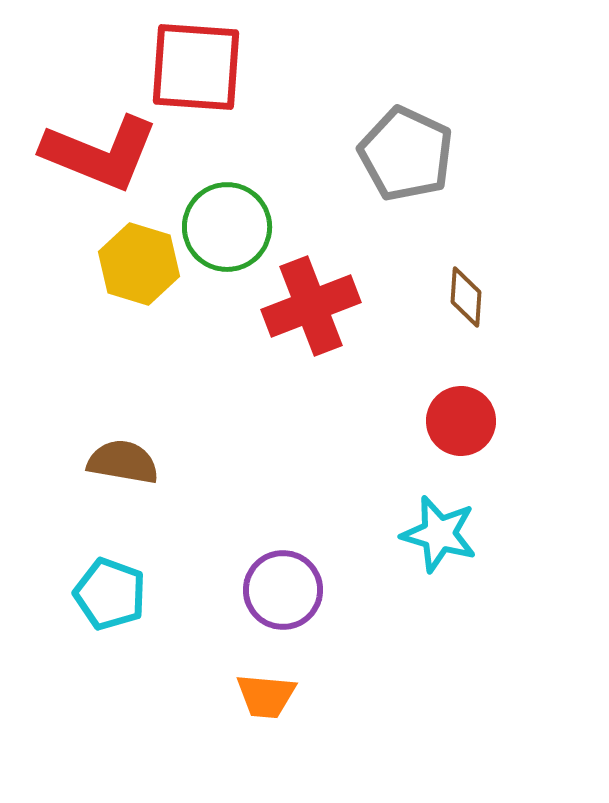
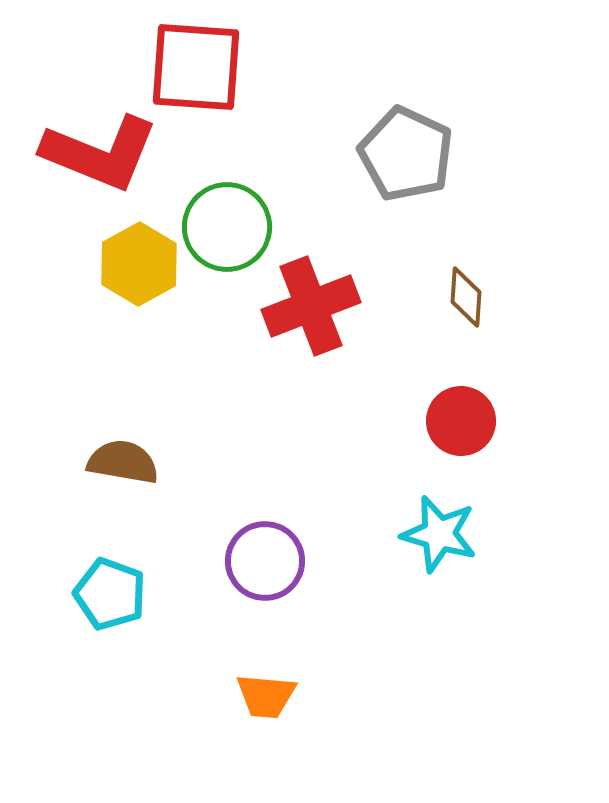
yellow hexagon: rotated 14 degrees clockwise
purple circle: moved 18 px left, 29 px up
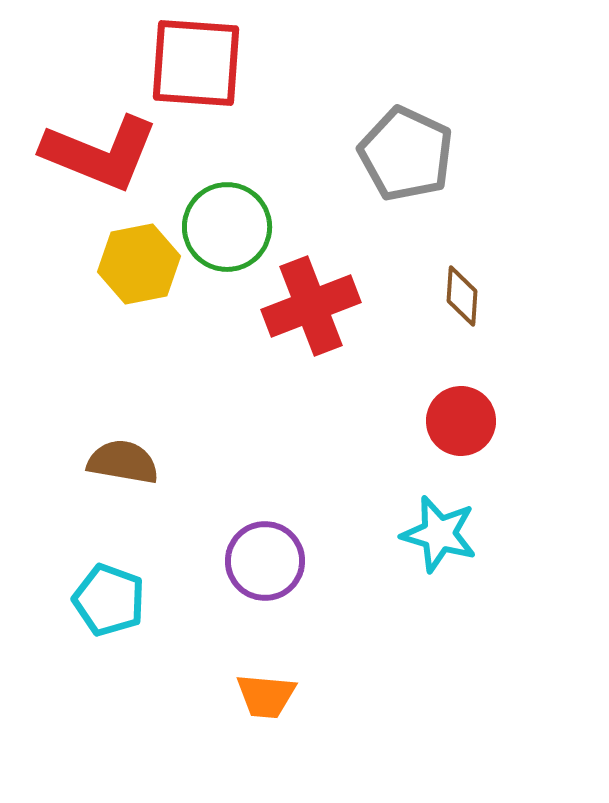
red square: moved 4 px up
yellow hexagon: rotated 18 degrees clockwise
brown diamond: moved 4 px left, 1 px up
cyan pentagon: moved 1 px left, 6 px down
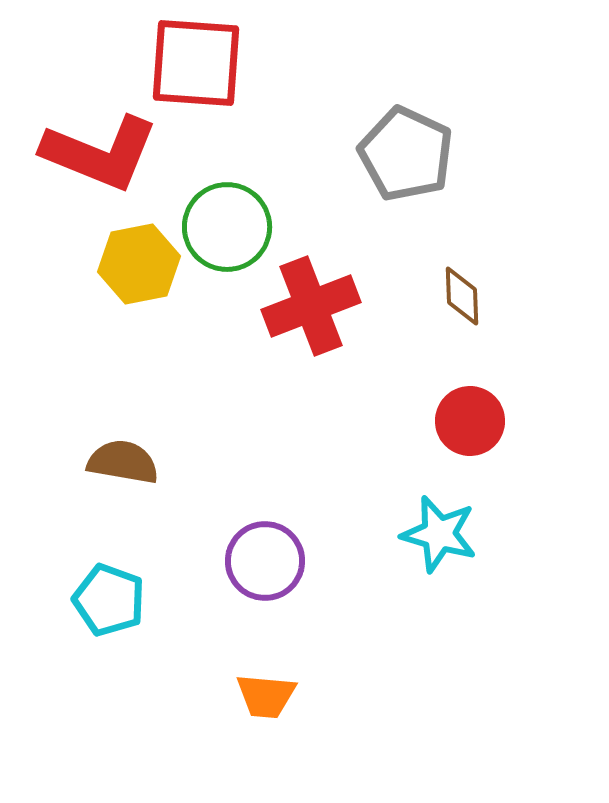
brown diamond: rotated 6 degrees counterclockwise
red circle: moved 9 px right
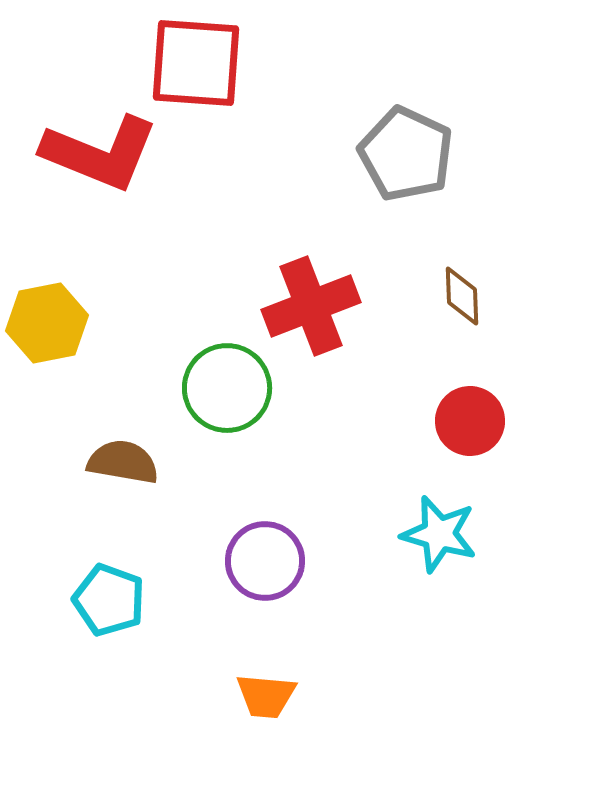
green circle: moved 161 px down
yellow hexagon: moved 92 px left, 59 px down
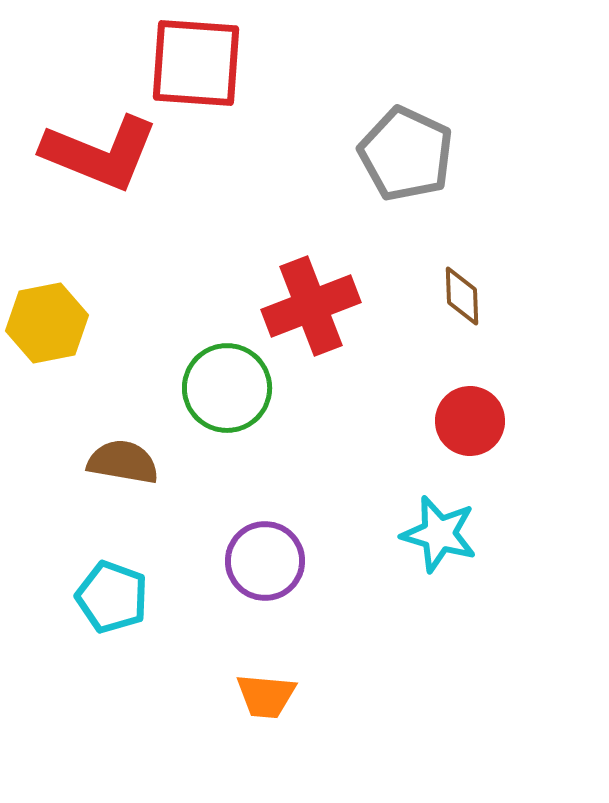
cyan pentagon: moved 3 px right, 3 px up
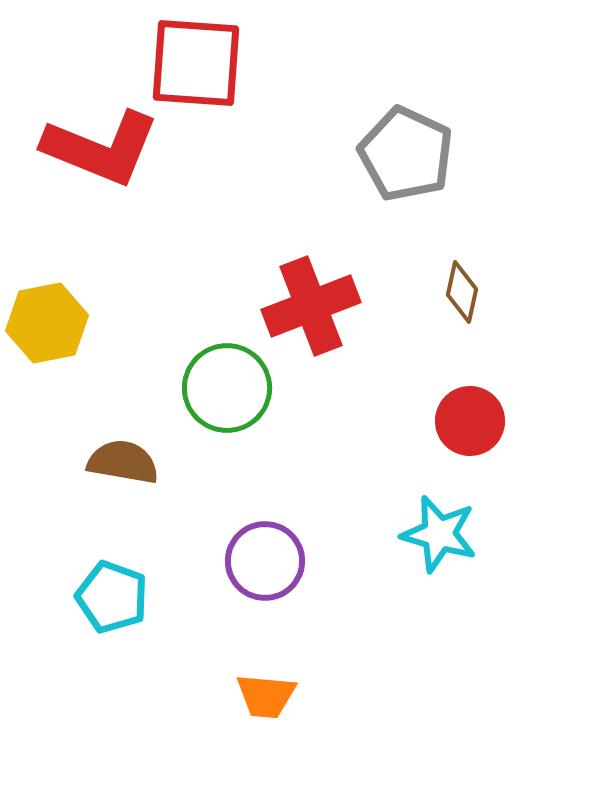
red L-shape: moved 1 px right, 5 px up
brown diamond: moved 4 px up; rotated 14 degrees clockwise
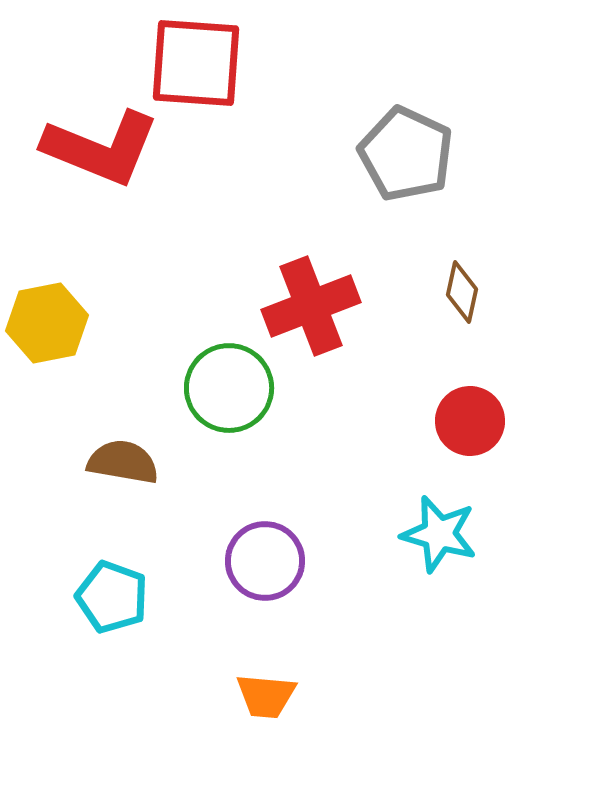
green circle: moved 2 px right
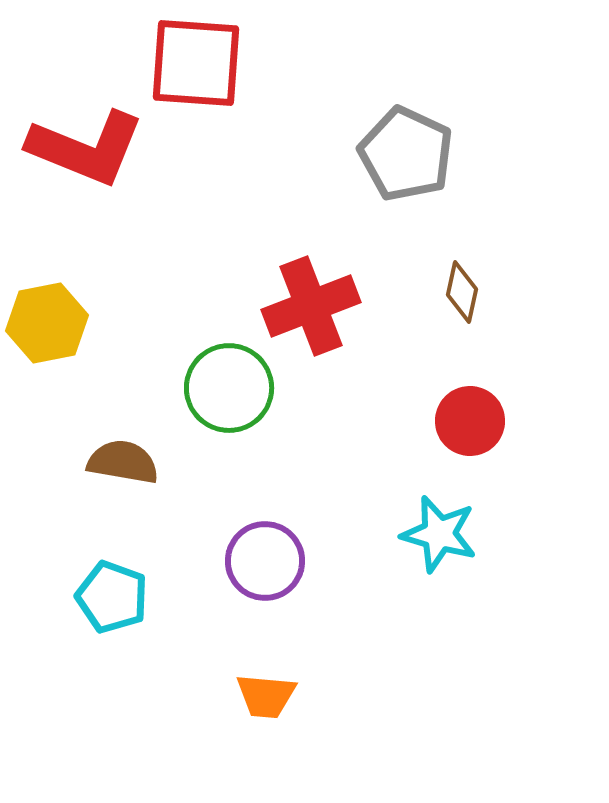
red L-shape: moved 15 px left
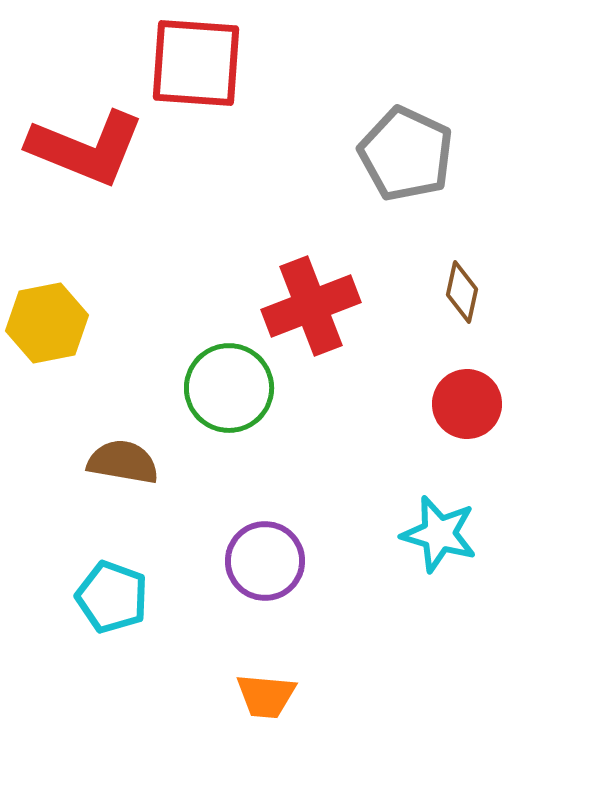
red circle: moved 3 px left, 17 px up
